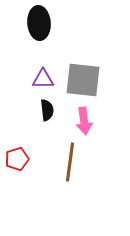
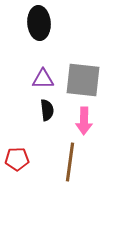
pink arrow: rotated 8 degrees clockwise
red pentagon: rotated 15 degrees clockwise
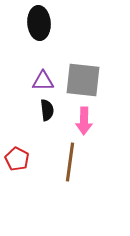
purple triangle: moved 2 px down
red pentagon: rotated 30 degrees clockwise
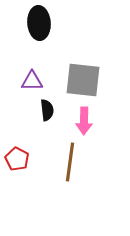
purple triangle: moved 11 px left
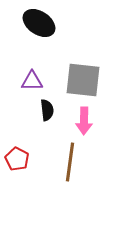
black ellipse: rotated 52 degrees counterclockwise
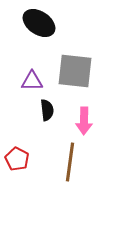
gray square: moved 8 px left, 9 px up
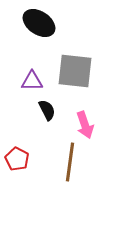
black semicircle: rotated 20 degrees counterclockwise
pink arrow: moved 1 px right, 4 px down; rotated 20 degrees counterclockwise
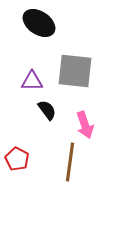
black semicircle: rotated 10 degrees counterclockwise
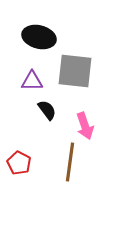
black ellipse: moved 14 px down; rotated 20 degrees counterclockwise
pink arrow: moved 1 px down
red pentagon: moved 2 px right, 4 px down
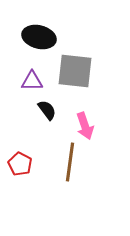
red pentagon: moved 1 px right, 1 px down
